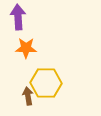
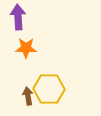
yellow hexagon: moved 3 px right, 6 px down
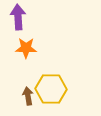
yellow hexagon: moved 2 px right
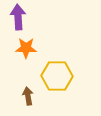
yellow hexagon: moved 6 px right, 13 px up
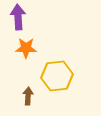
yellow hexagon: rotated 8 degrees counterclockwise
brown arrow: rotated 12 degrees clockwise
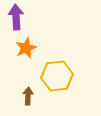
purple arrow: moved 2 px left
orange star: rotated 25 degrees counterclockwise
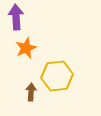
brown arrow: moved 3 px right, 4 px up
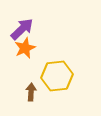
purple arrow: moved 6 px right, 12 px down; rotated 50 degrees clockwise
orange star: moved 1 px left
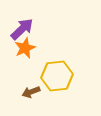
brown arrow: rotated 114 degrees counterclockwise
